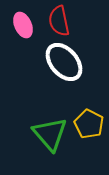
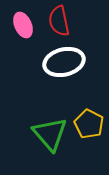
white ellipse: rotated 63 degrees counterclockwise
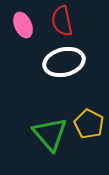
red semicircle: moved 3 px right
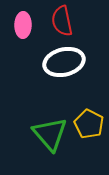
pink ellipse: rotated 25 degrees clockwise
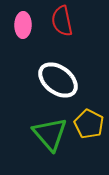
white ellipse: moved 6 px left, 18 px down; rotated 51 degrees clockwise
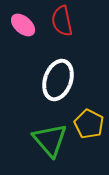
pink ellipse: rotated 50 degrees counterclockwise
white ellipse: rotated 72 degrees clockwise
green triangle: moved 6 px down
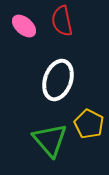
pink ellipse: moved 1 px right, 1 px down
